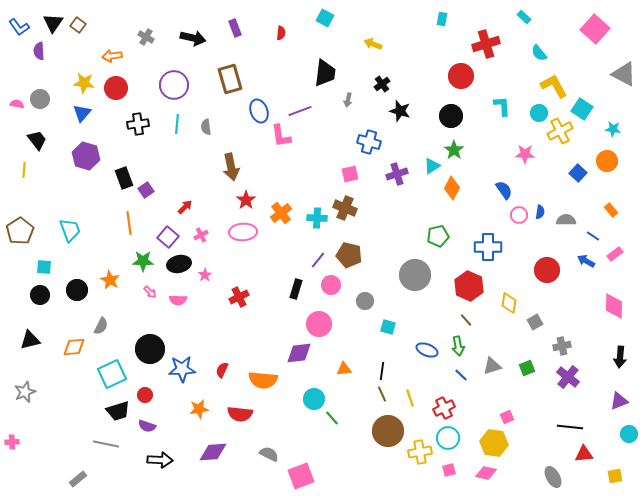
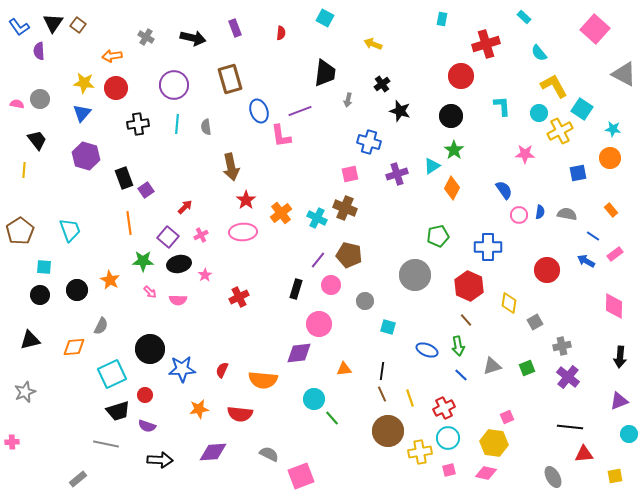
orange circle at (607, 161): moved 3 px right, 3 px up
blue square at (578, 173): rotated 36 degrees clockwise
cyan cross at (317, 218): rotated 24 degrees clockwise
gray semicircle at (566, 220): moved 1 px right, 6 px up; rotated 12 degrees clockwise
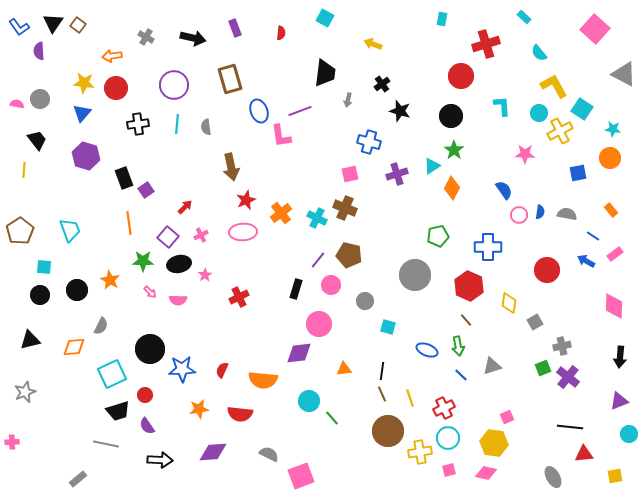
red star at (246, 200): rotated 12 degrees clockwise
green square at (527, 368): moved 16 px right
cyan circle at (314, 399): moved 5 px left, 2 px down
purple semicircle at (147, 426): rotated 36 degrees clockwise
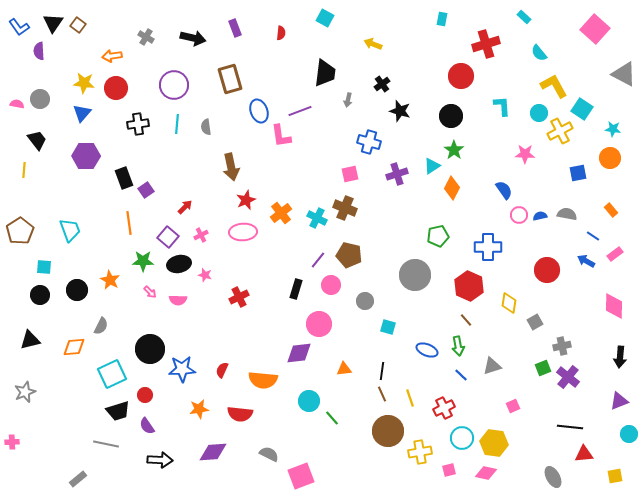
purple hexagon at (86, 156): rotated 16 degrees counterclockwise
blue semicircle at (540, 212): moved 4 px down; rotated 112 degrees counterclockwise
pink star at (205, 275): rotated 24 degrees counterclockwise
pink square at (507, 417): moved 6 px right, 11 px up
cyan circle at (448, 438): moved 14 px right
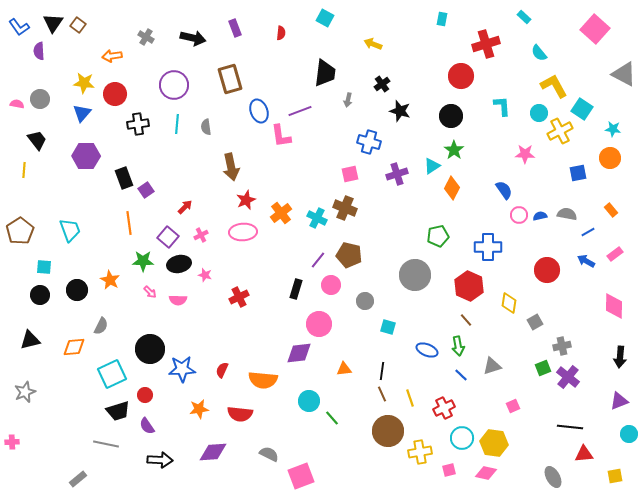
red circle at (116, 88): moved 1 px left, 6 px down
blue line at (593, 236): moved 5 px left, 4 px up; rotated 64 degrees counterclockwise
